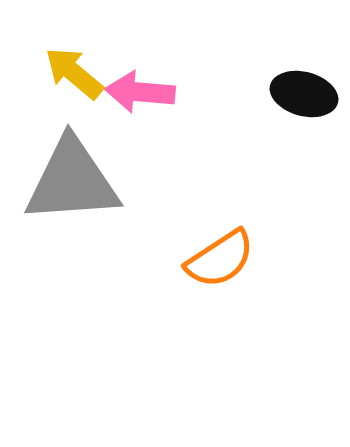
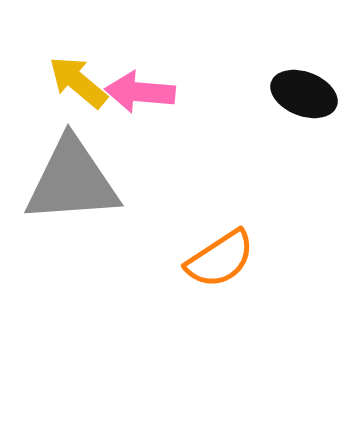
yellow arrow: moved 4 px right, 9 px down
black ellipse: rotated 6 degrees clockwise
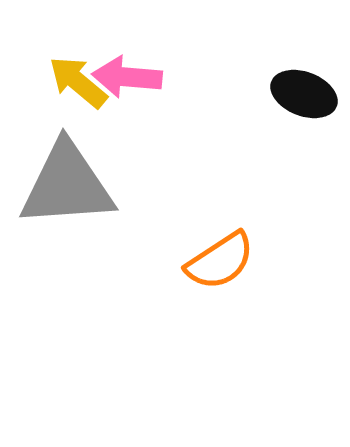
pink arrow: moved 13 px left, 15 px up
gray triangle: moved 5 px left, 4 px down
orange semicircle: moved 2 px down
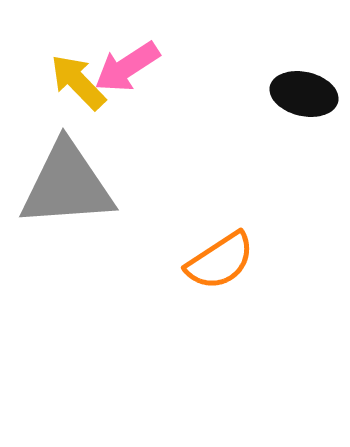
pink arrow: moved 10 px up; rotated 38 degrees counterclockwise
yellow arrow: rotated 6 degrees clockwise
black ellipse: rotated 8 degrees counterclockwise
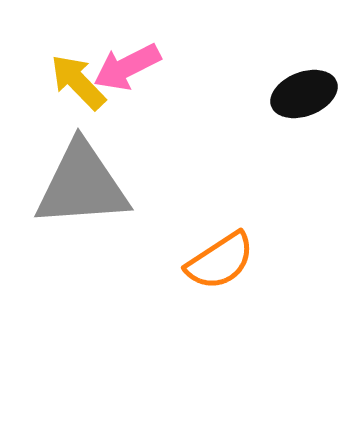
pink arrow: rotated 6 degrees clockwise
black ellipse: rotated 34 degrees counterclockwise
gray triangle: moved 15 px right
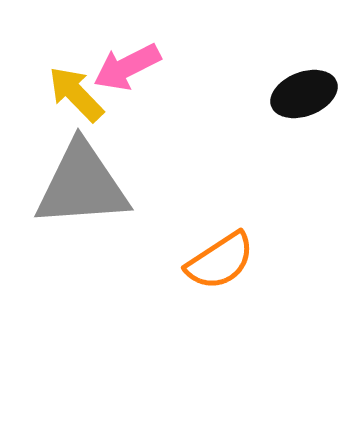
yellow arrow: moved 2 px left, 12 px down
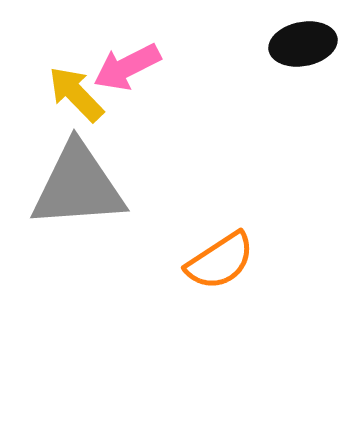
black ellipse: moved 1 px left, 50 px up; rotated 10 degrees clockwise
gray triangle: moved 4 px left, 1 px down
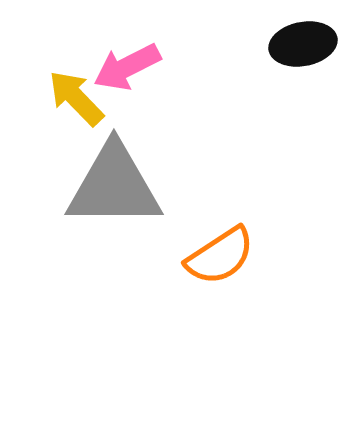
yellow arrow: moved 4 px down
gray triangle: moved 36 px right; rotated 4 degrees clockwise
orange semicircle: moved 5 px up
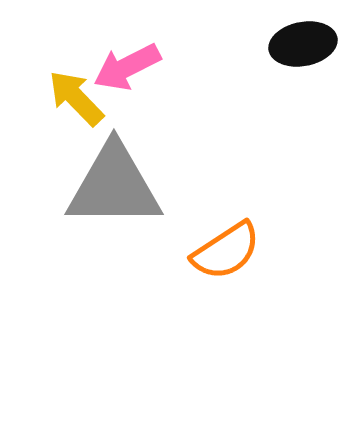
orange semicircle: moved 6 px right, 5 px up
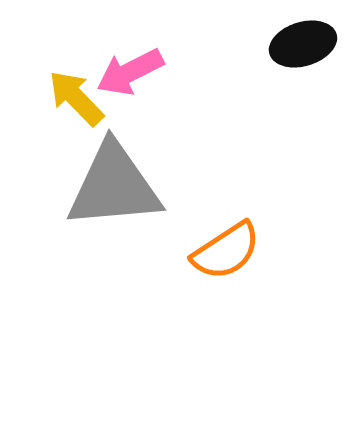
black ellipse: rotated 6 degrees counterclockwise
pink arrow: moved 3 px right, 5 px down
gray triangle: rotated 5 degrees counterclockwise
